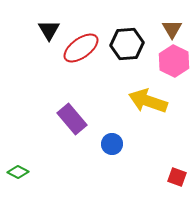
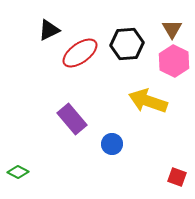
black triangle: rotated 35 degrees clockwise
red ellipse: moved 1 px left, 5 px down
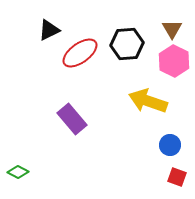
blue circle: moved 58 px right, 1 px down
